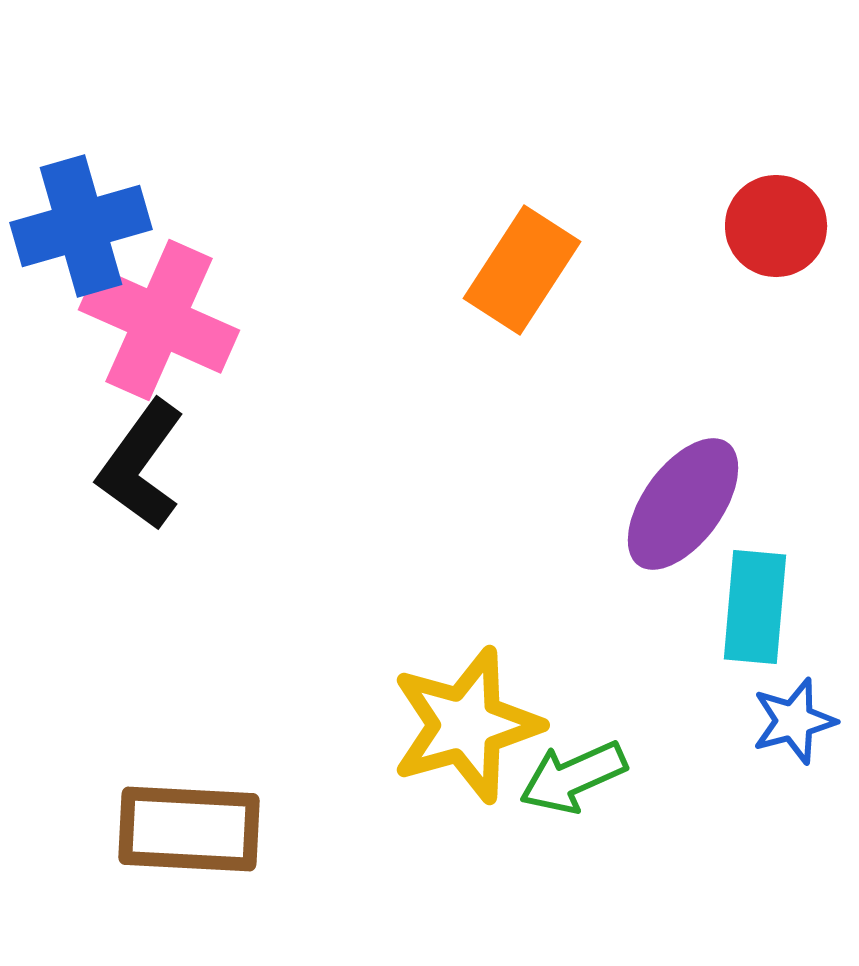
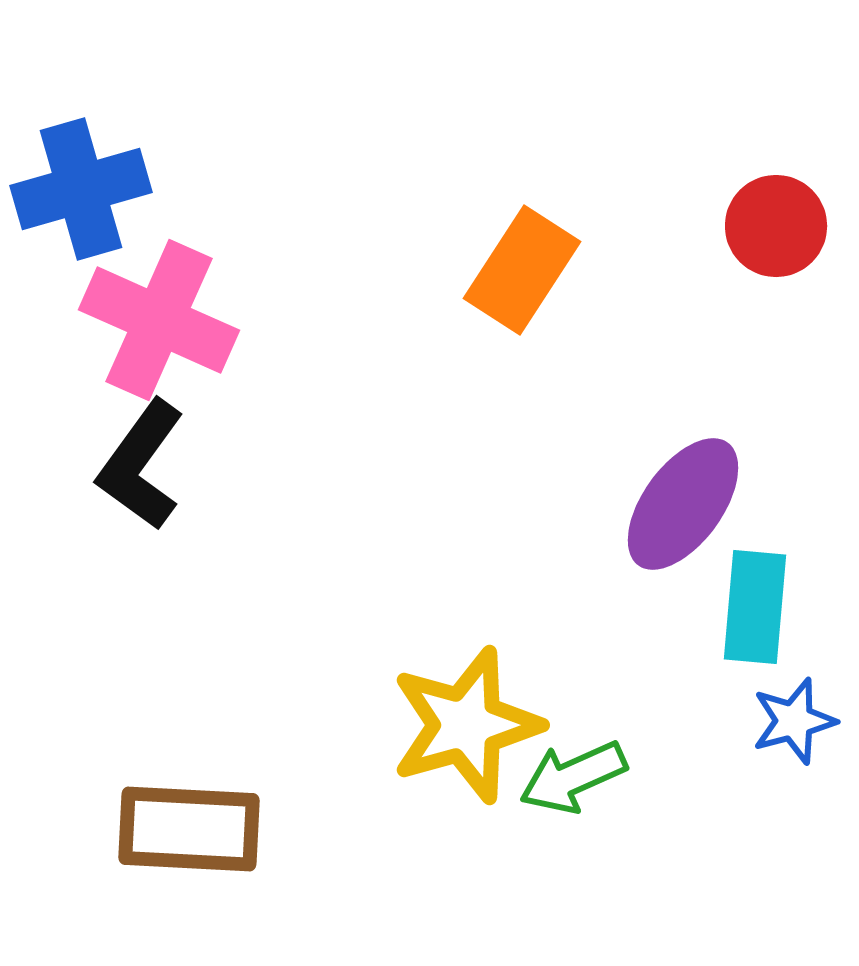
blue cross: moved 37 px up
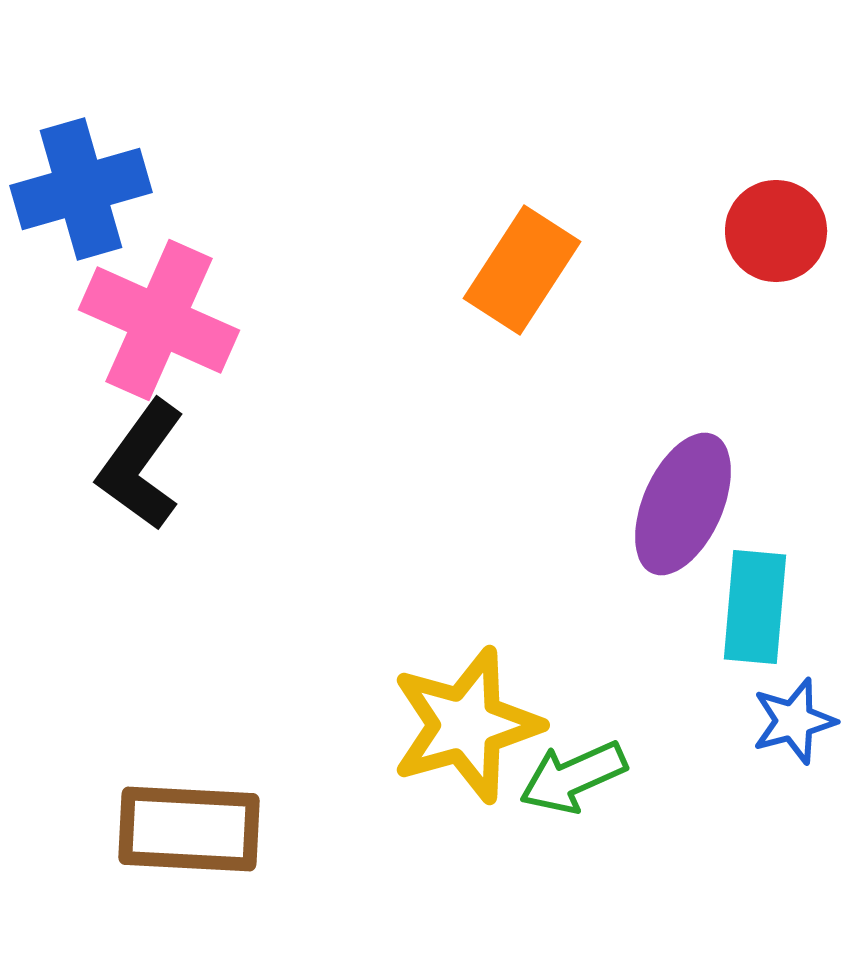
red circle: moved 5 px down
purple ellipse: rotated 12 degrees counterclockwise
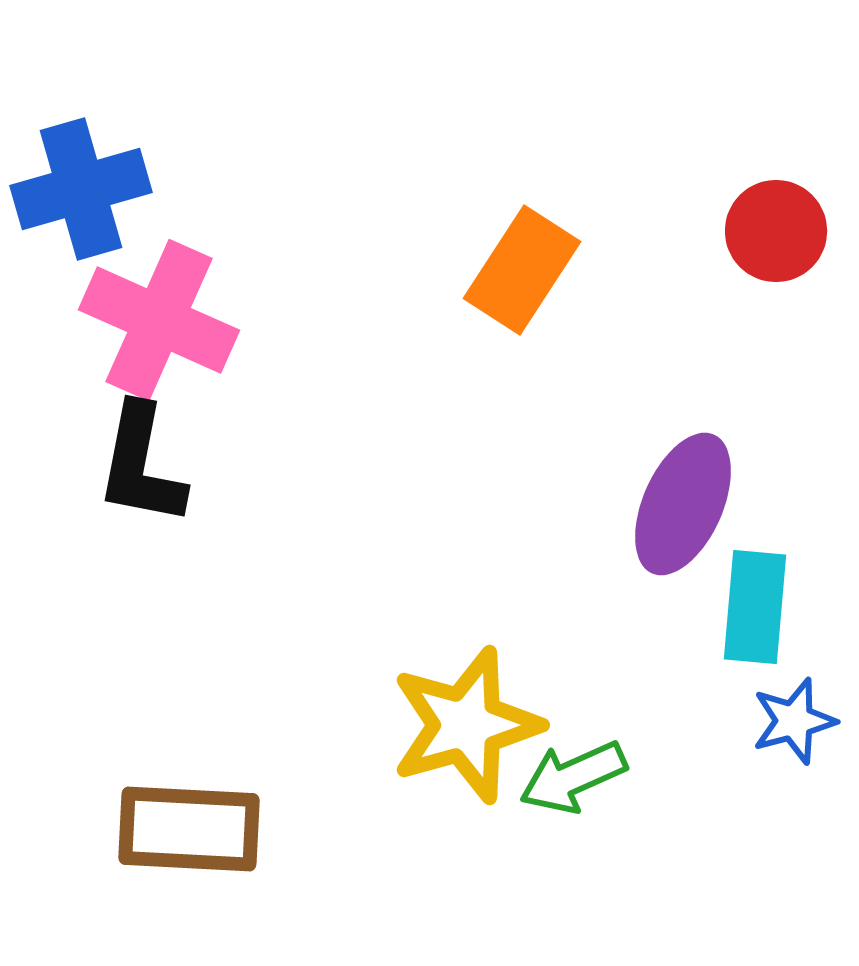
black L-shape: rotated 25 degrees counterclockwise
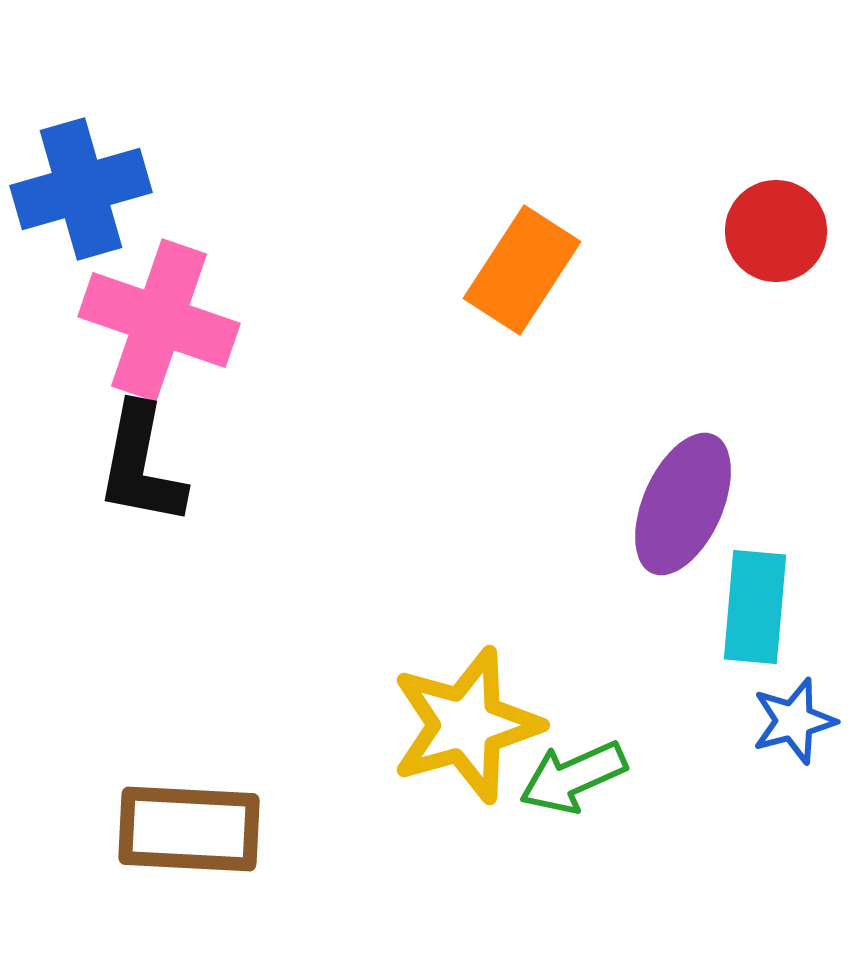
pink cross: rotated 5 degrees counterclockwise
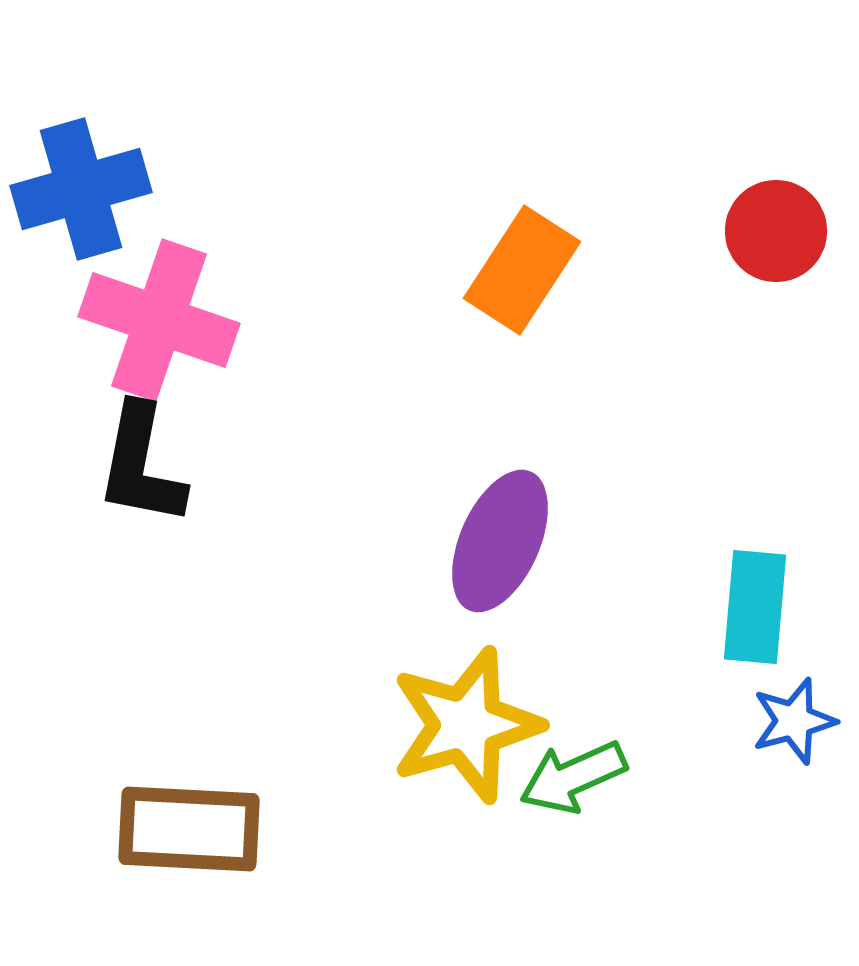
purple ellipse: moved 183 px left, 37 px down
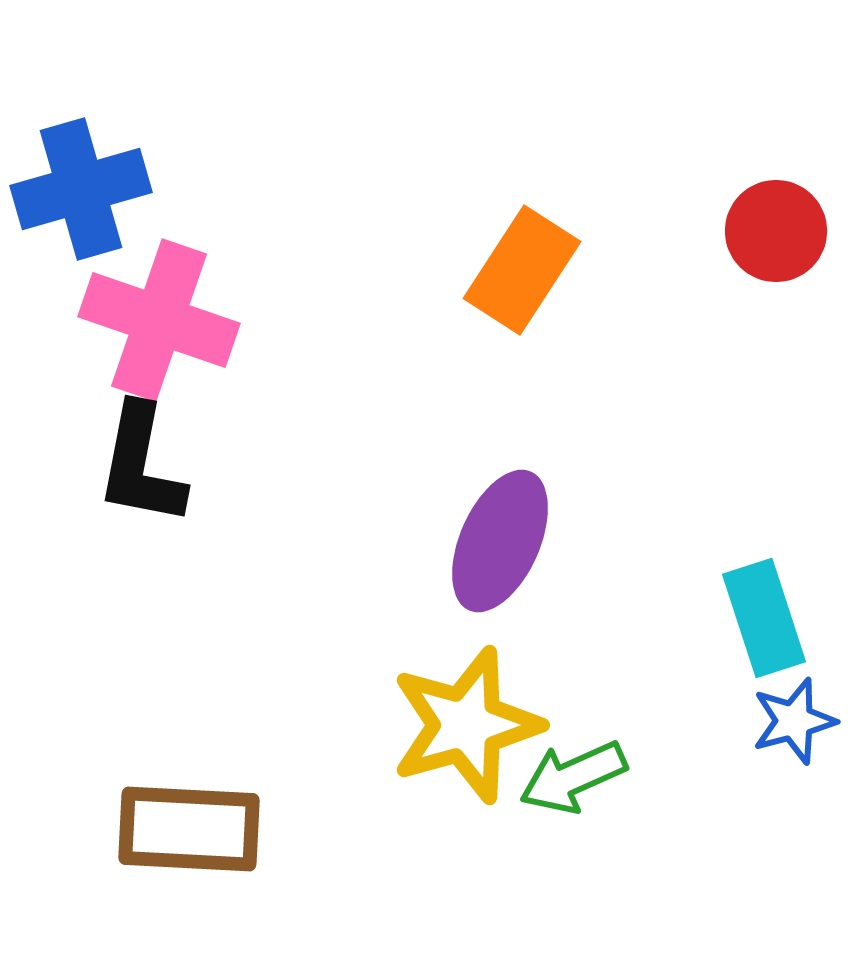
cyan rectangle: moved 9 px right, 11 px down; rotated 23 degrees counterclockwise
